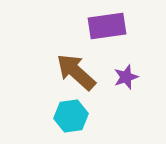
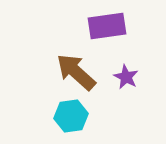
purple star: rotated 25 degrees counterclockwise
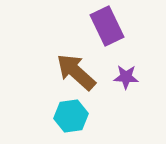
purple rectangle: rotated 72 degrees clockwise
purple star: rotated 25 degrees counterclockwise
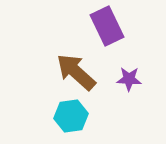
purple star: moved 3 px right, 2 px down
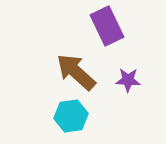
purple star: moved 1 px left, 1 px down
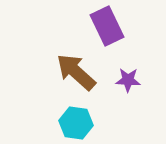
cyan hexagon: moved 5 px right, 7 px down; rotated 16 degrees clockwise
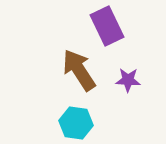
brown arrow: moved 3 px right, 2 px up; rotated 15 degrees clockwise
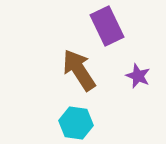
purple star: moved 10 px right, 4 px up; rotated 20 degrees clockwise
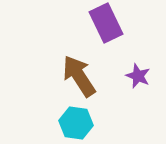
purple rectangle: moved 1 px left, 3 px up
brown arrow: moved 6 px down
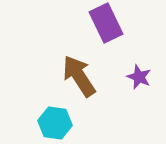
purple star: moved 1 px right, 1 px down
cyan hexagon: moved 21 px left
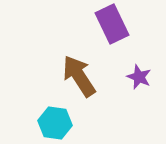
purple rectangle: moved 6 px right, 1 px down
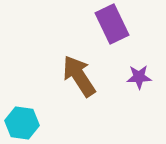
purple star: rotated 25 degrees counterclockwise
cyan hexagon: moved 33 px left
